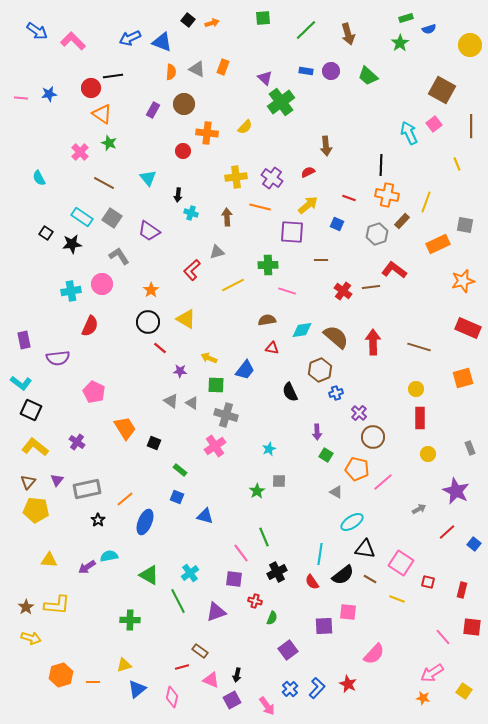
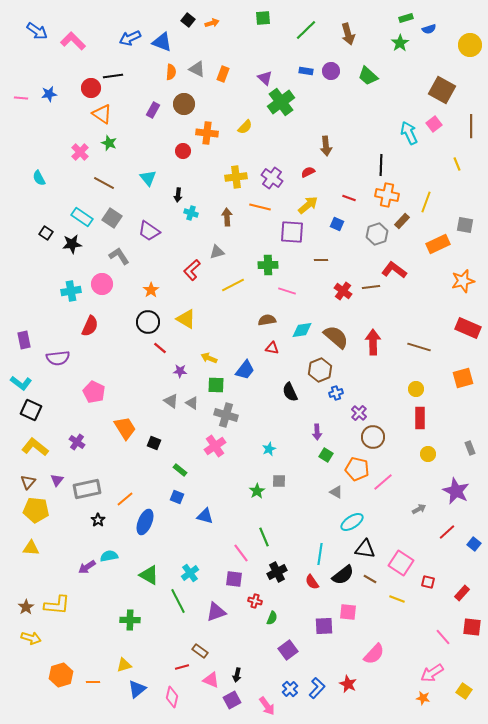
orange rectangle at (223, 67): moved 7 px down
yellow triangle at (49, 560): moved 18 px left, 12 px up
red rectangle at (462, 590): moved 3 px down; rotated 28 degrees clockwise
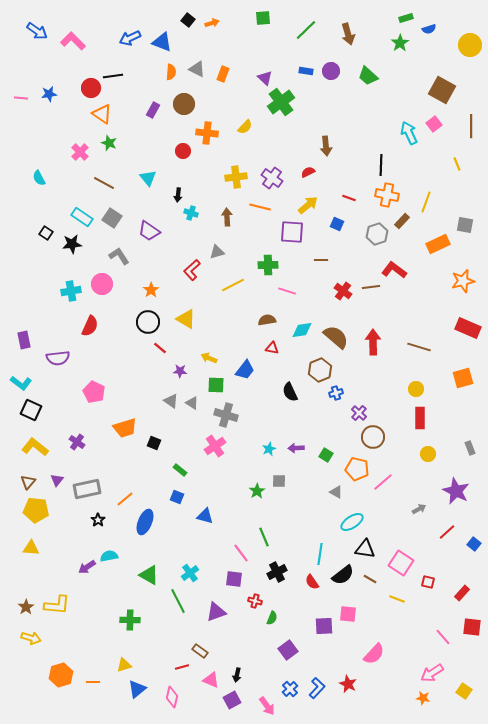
orange trapezoid at (125, 428): rotated 105 degrees clockwise
purple arrow at (317, 432): moved 21 px left, 16 px down; rotated 91 degrees clockwise
pink square at (348, 612): moved 2 px down
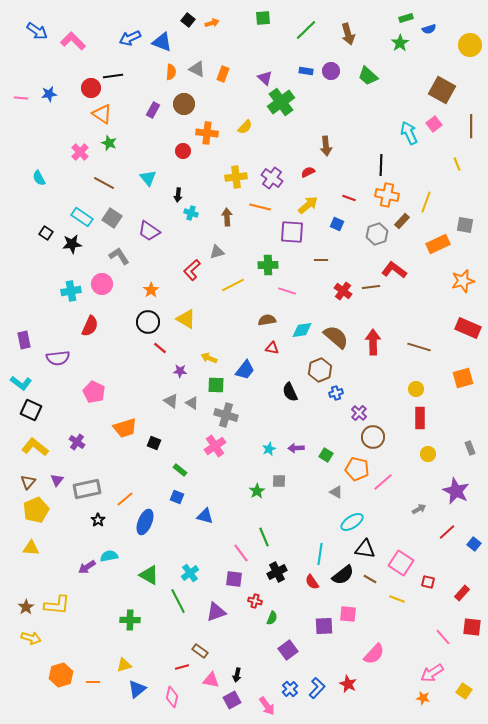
yellow pentagon at (36, 510): rotated 30 degrees counterclockwise
pink triangle at (211, 680): rotated 12 degrees counterclockwise
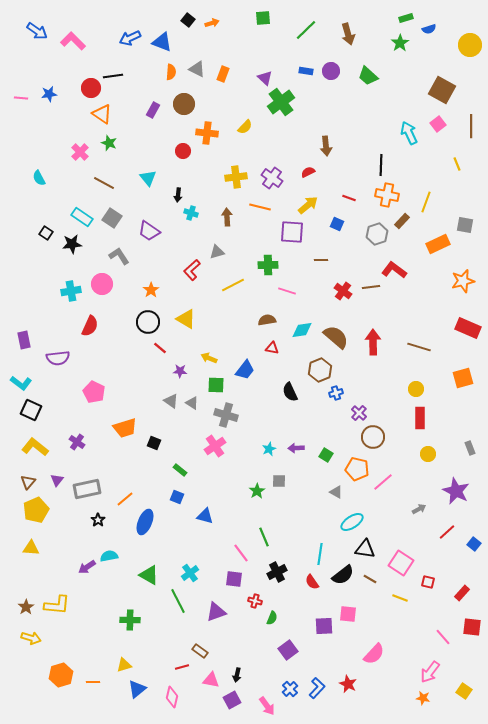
pink square at (434, 124): moved 4 px right
yellow line at (397, 599): moved 3 px right, 1 px up
pink arrow at (432, 673): moved 2 px left, 1 px up; rotated 20 degrees counterclockwise
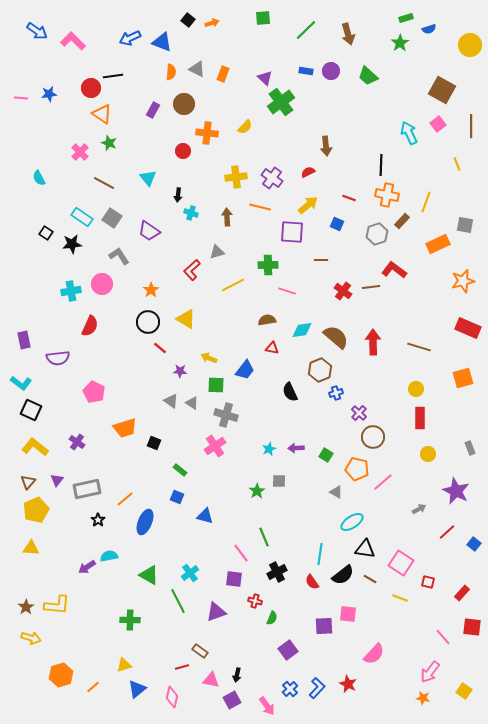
orange line at (93, 682): moved 5 px down; rotated 40 degrees counterclockwise
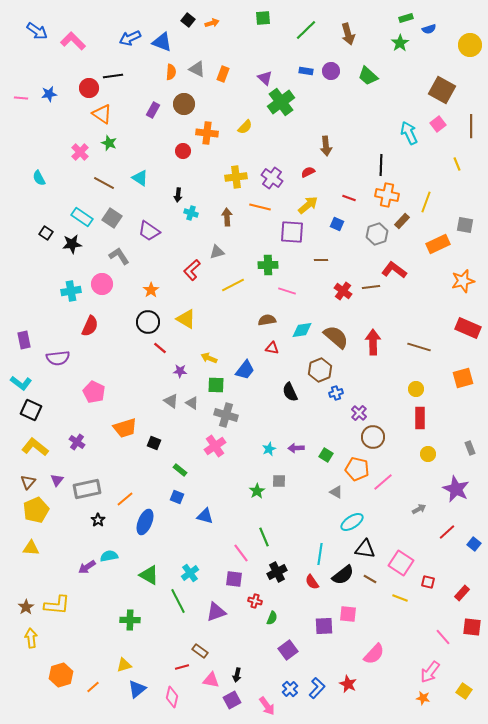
red circle at (91, 88): moved 2 px left
cyan triangle at (148, 178): moved 8 px left; rotated 18 degrees counterclockwise
purple star at (456, 491): moved 2 px up
yellow arrow at (31, 638): rotated 114 degrees counterclockwise
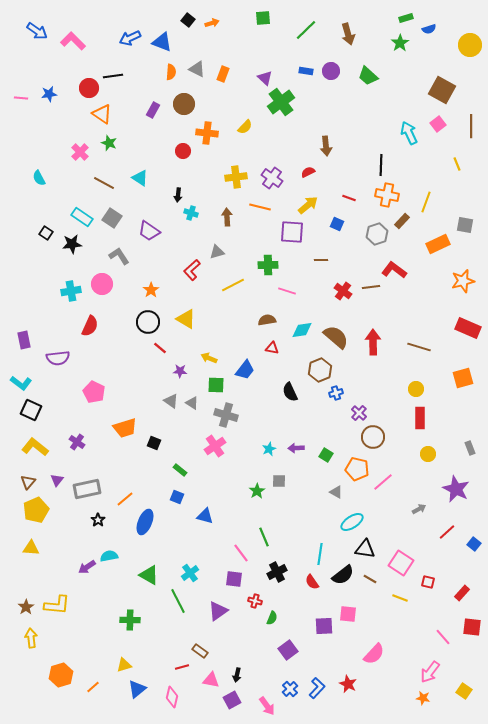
purple triangle at (216, 612): moved 2 px right, 1 px up; rotated 15 degrees counterclockwise
